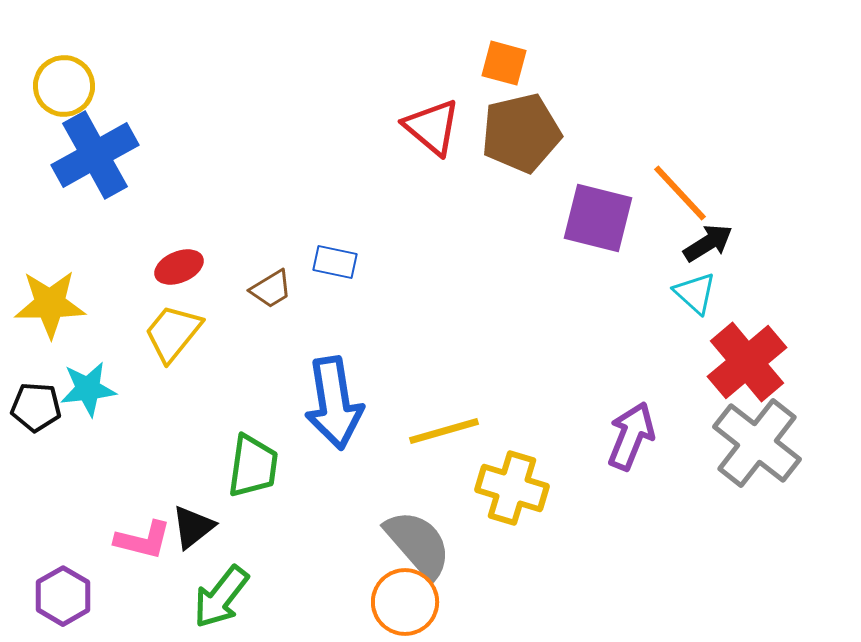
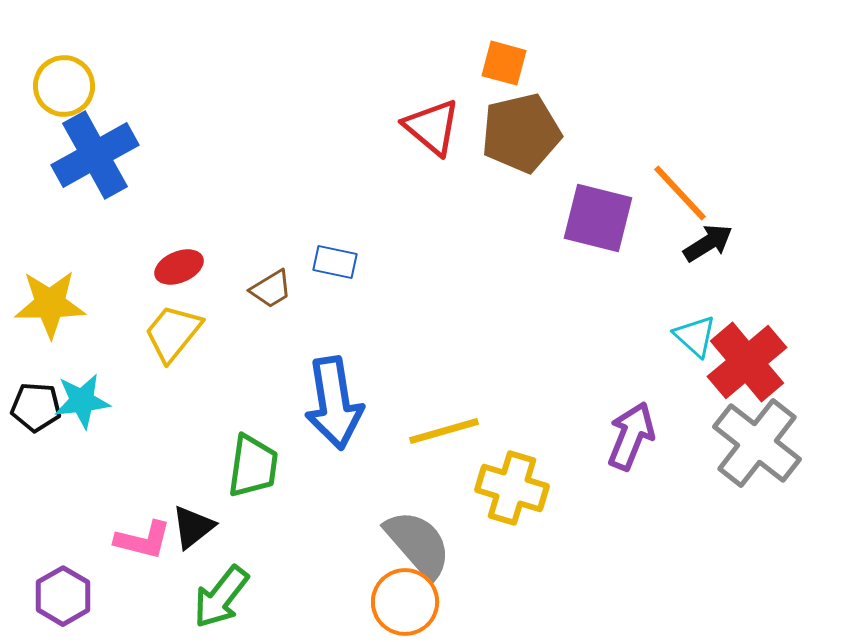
cyan triangle: moved 43 px down
cyan star: moved 6 px left, 12 px down
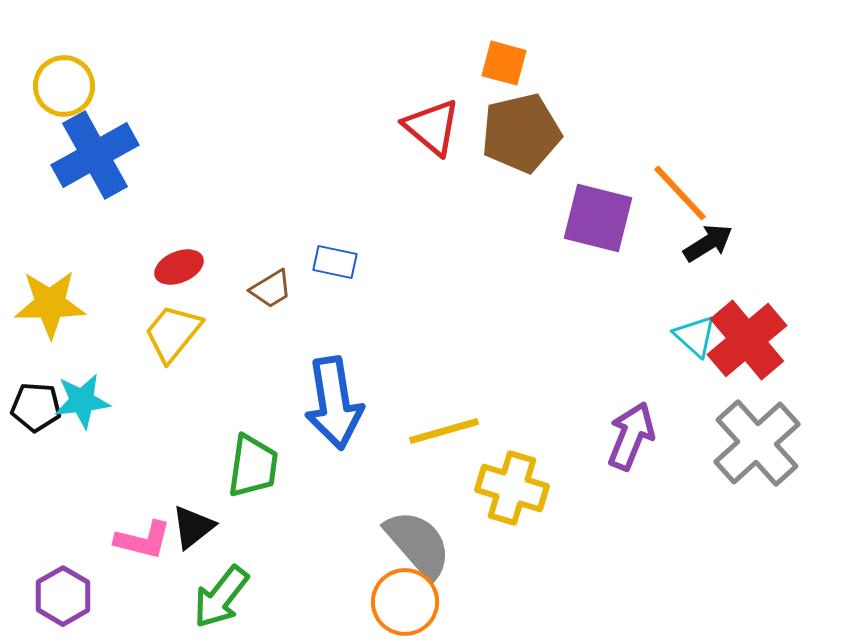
red cross: moved 22 px up
gray cross: rotated 10 degrees clockwise
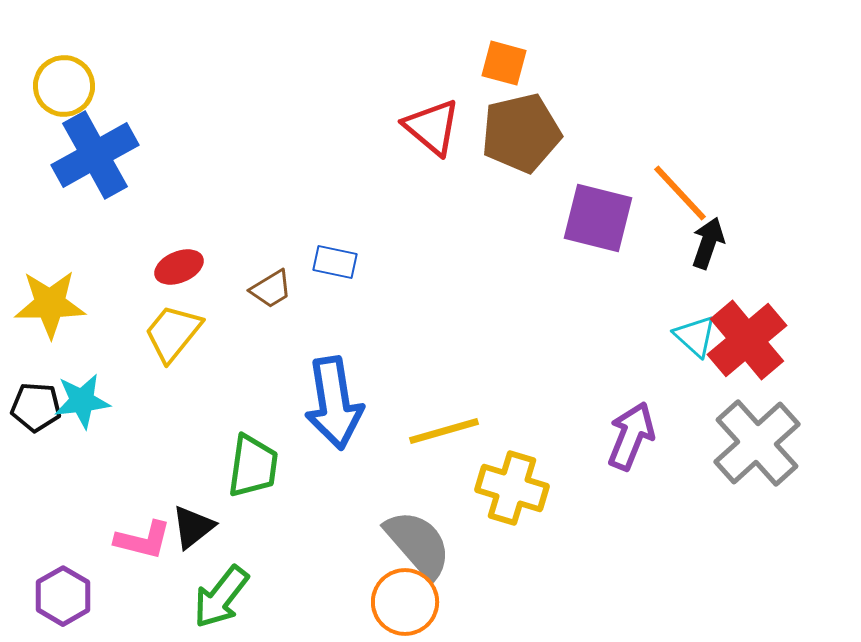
black arrow: rotated 39 degrees counterclockwise
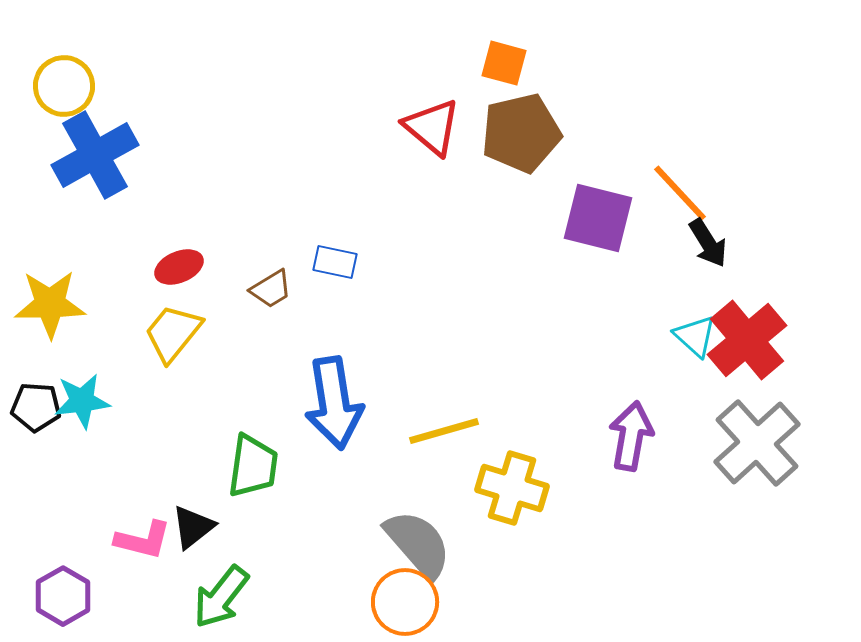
black arrow: rotated 129 degrees clockwise
purple arrow: rotated 12 degrees counterclockwise
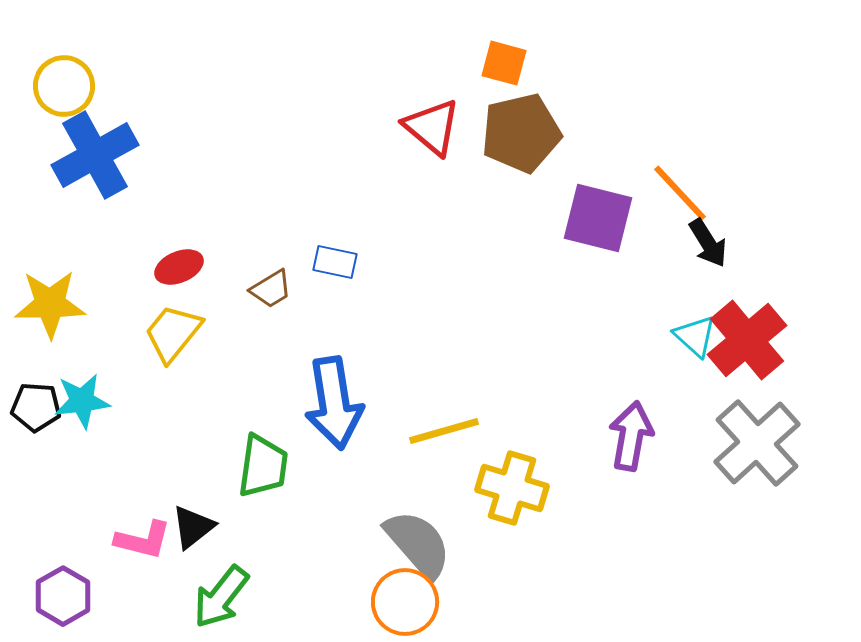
green trapezoid: moved 10 px right
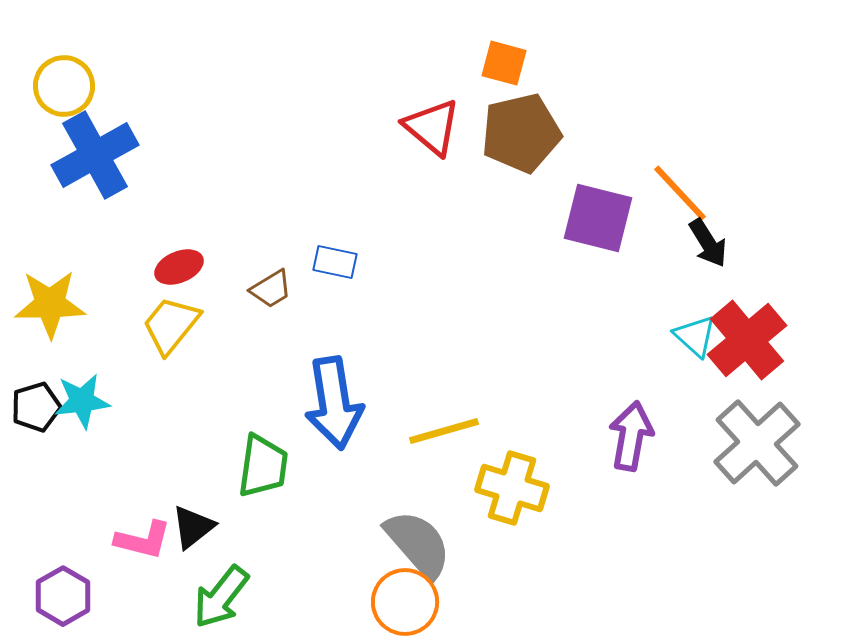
yellow trapezoid: moved 2 px left, 8 px up
black pentagon: rotated 21 degrees counterclockwise
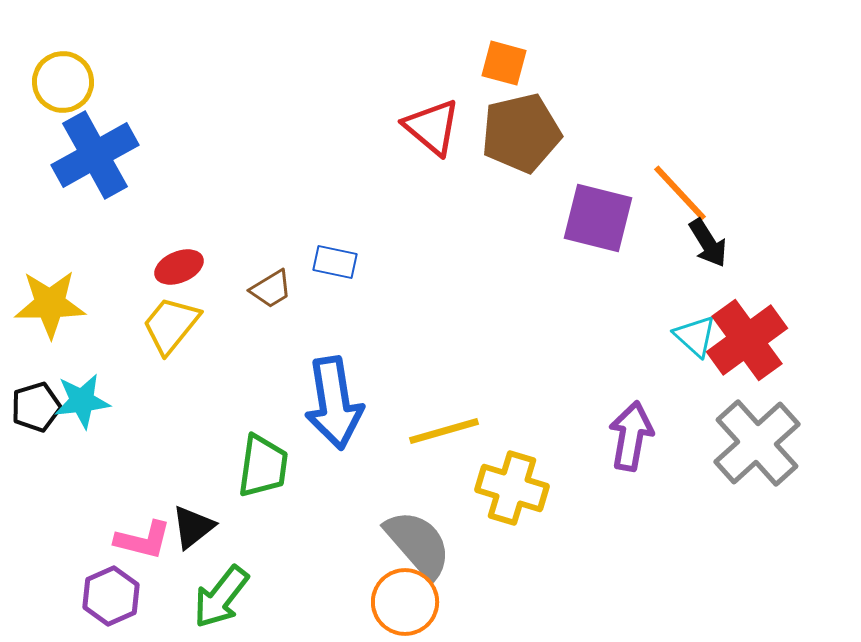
yellow circle: moved 1 px left, 4 px up
red cross: rotated 4 degrees clockwise
purple hexagon: moved 48 px right; rotated 6 degrees clockwise
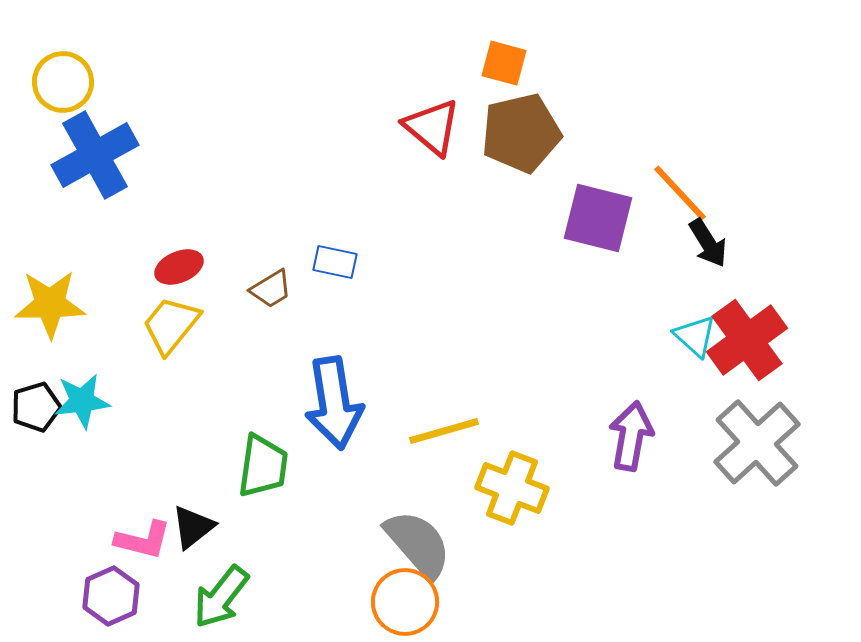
yellow cross: rotated 4 degrees clockwise
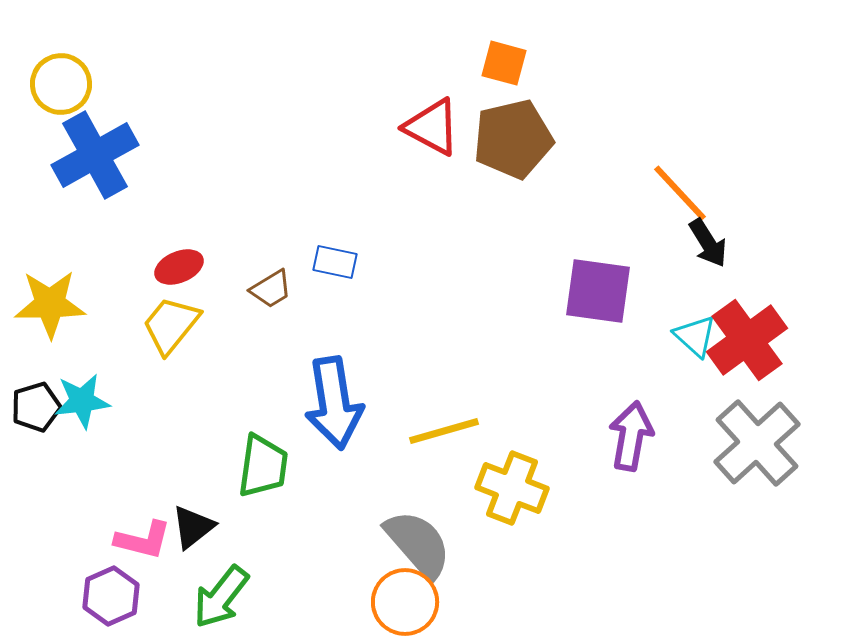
yellow circle: moved 2 px left, 2 px down
red triangle: rotated 12 degrees counterclockwise
brown pentagon: moved 8 px left, 6 px down
purple square: moved 73 px down; rotated 6 degrees counterclockwise
